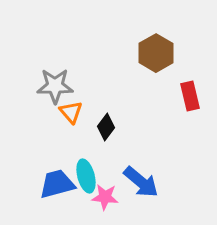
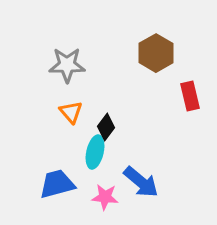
gray star: moved 12 px right, 21 px up
cyan ellipse: moved 9 px right, 24 px up; rotated 28 degrees clockwise
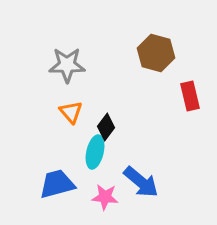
brown hexagon: rotated 15 degrees counterclockwise
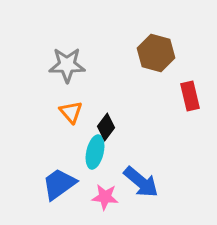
blue trapezoid: moved 2 px right; rotated 21 degrees counterclockwise
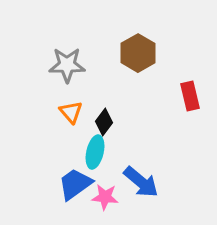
brown hexagon: moved 18 px left; rotated 15 degrees clockwise
black diamond: moved 2 px left, 5 px up
blue trapezoid: moved 16 px right
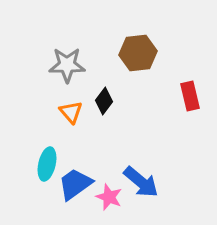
brown hexagon: rotated 24 degrees clockwise
black diamond: moved 21 px up
cyan ellipse: moved 48 px left, 12 px down
pink star: moved 4 px right; rotated 16 degrees clockwise
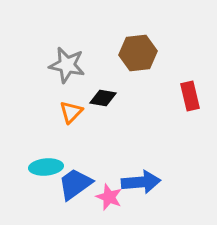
gray star: rotated 12 degrees clockwise
black diamond: moved 1 px left, 3 px up; rotated 64 degrees clockwise
orange triangle: rotated 25 degrees clockwise
cyan ellipse: moved 1 px left, 3 px down; rotated 72 degrees clockwise
blue arrow: rotated 45 degrees counterclockwise
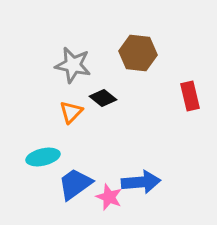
brown hexagon: rotated 12 degrees clockwise
gray star: moved 6 px right
black diamond: rotated 28 degrees clockwise
cyan ellipse: moved 3 px left, 10 px up; rotated 8 degrees counterclockwise
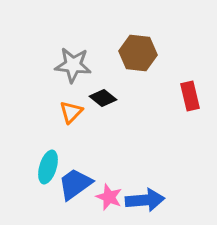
gray star: rotated 6 degrees counterclockwise
cyan ellipse: moved 5 px right, 10 px down; rotated 60 degrees counterclockwise
blue arrow: moved 4 px right, 18 px down
